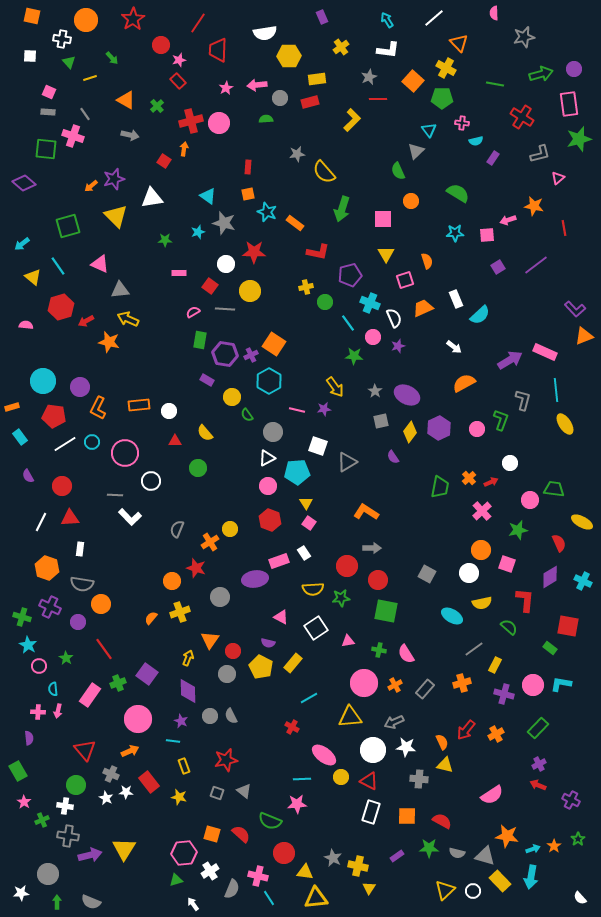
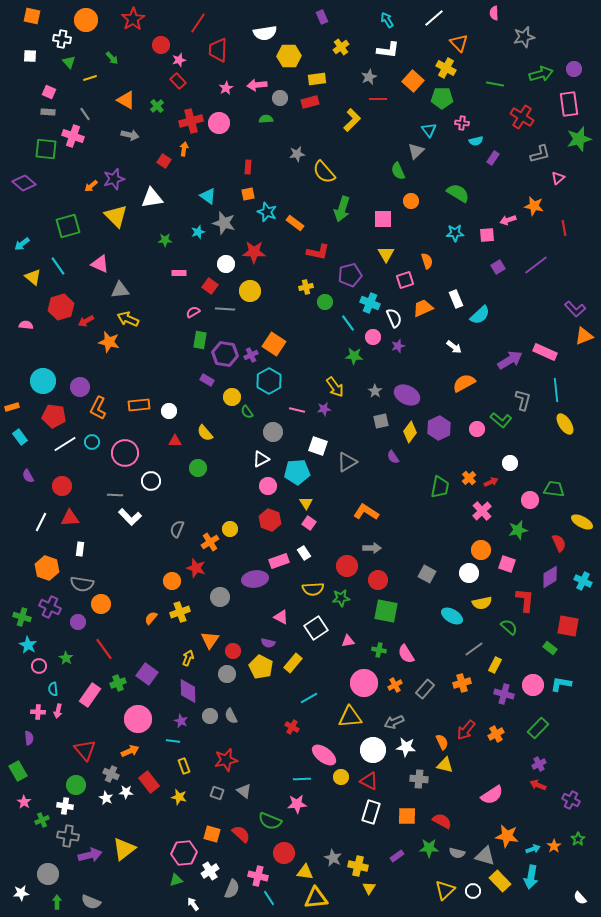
green semicircle at (247, 415): moved 3 px up
green L-shape at (501, 420): rotated 110 degrees clockwise
white triangle at (267, 458): moved 6 px left, 1 px down
yellow triangle at (124, 849): rotated 20 degrees clockwise
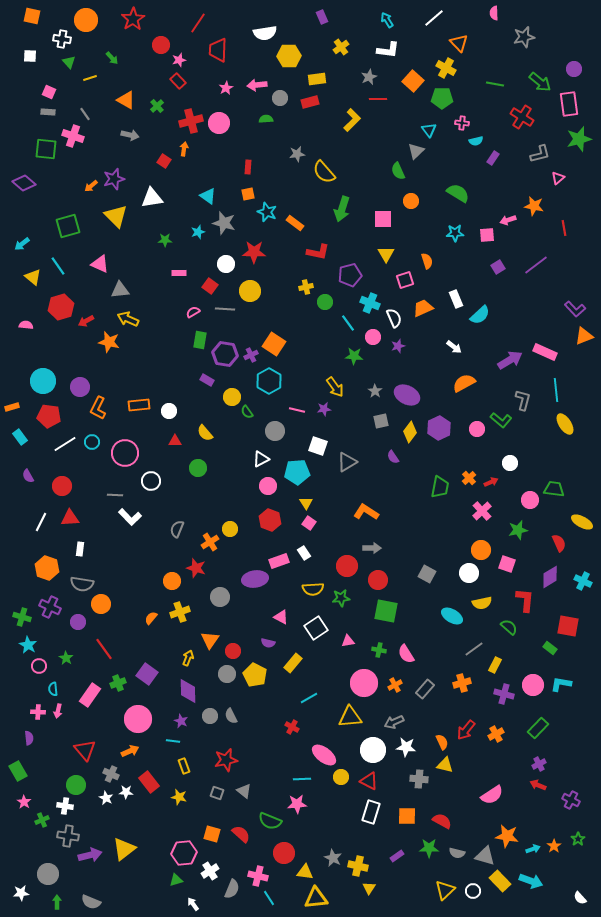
green arrow at (541, 74): moved 1 px left, 8 px down; rotated 55 degrees clockwise
red pentagon at (54, 416): moved 5 px left
gray circle at (273, 432): moved 2 px right, 1 px up
yellow pentagon at (261, 667): moved 6 px left, 8 px down
cyan arrow at (531, 877): moved 4 px down; rotated 80 degrees counterclockwise
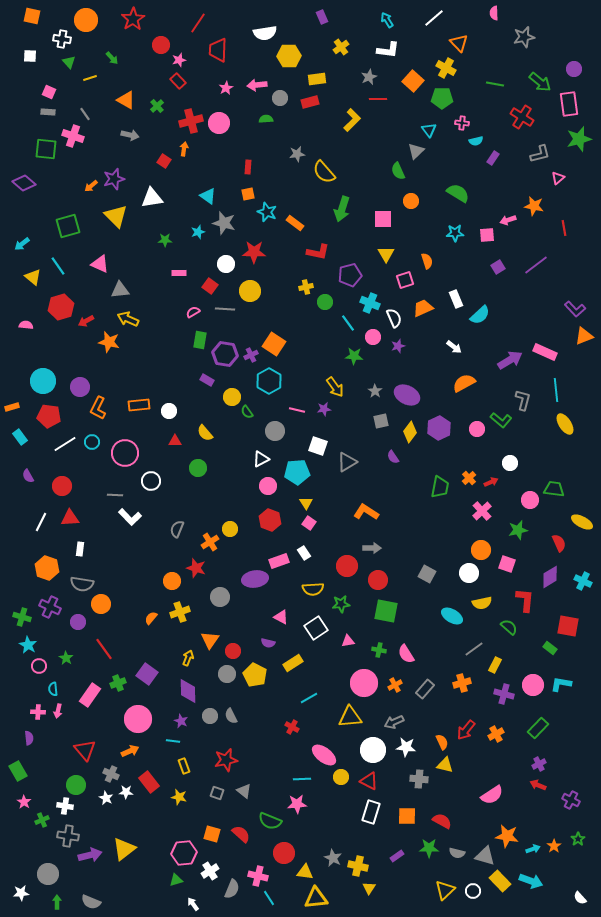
green star at (341, 598): moved 6 px down
yellow rectangle at (293, 663): rotated 18 degrees clockwise
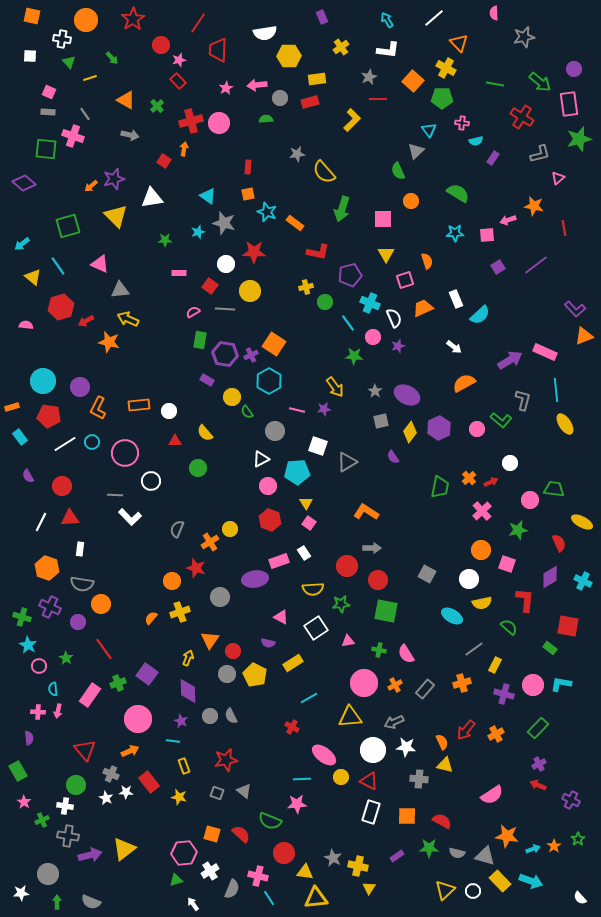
white circle at (469, 573): moved 6 px down
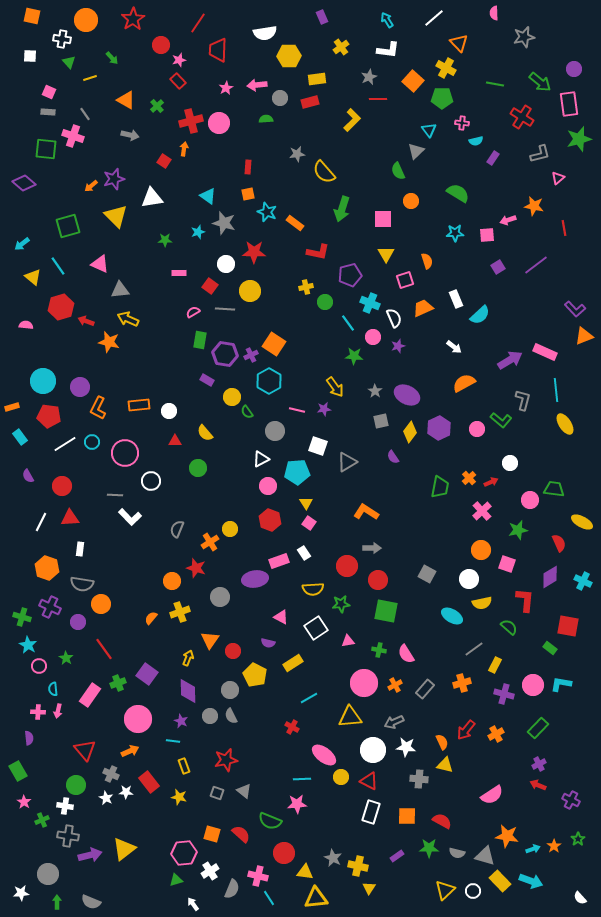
red arrow at (86, 321): rotated 49 degrees clockwise
gray circle at (227, 674): moved 3 px right, 16 px down
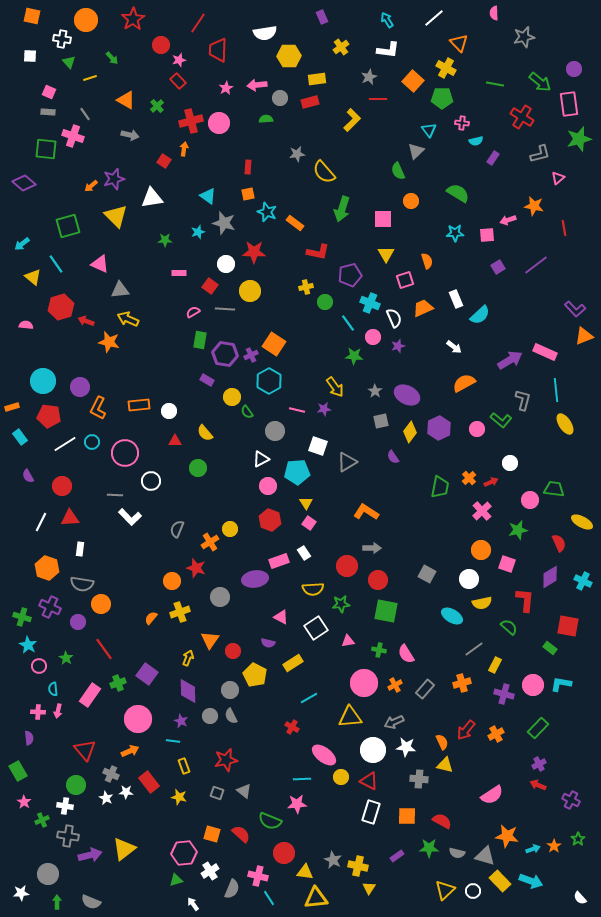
cyan line at (58, 266): moved 2 px left, 2 px up
gray star at (333, 858): moved 2 px down
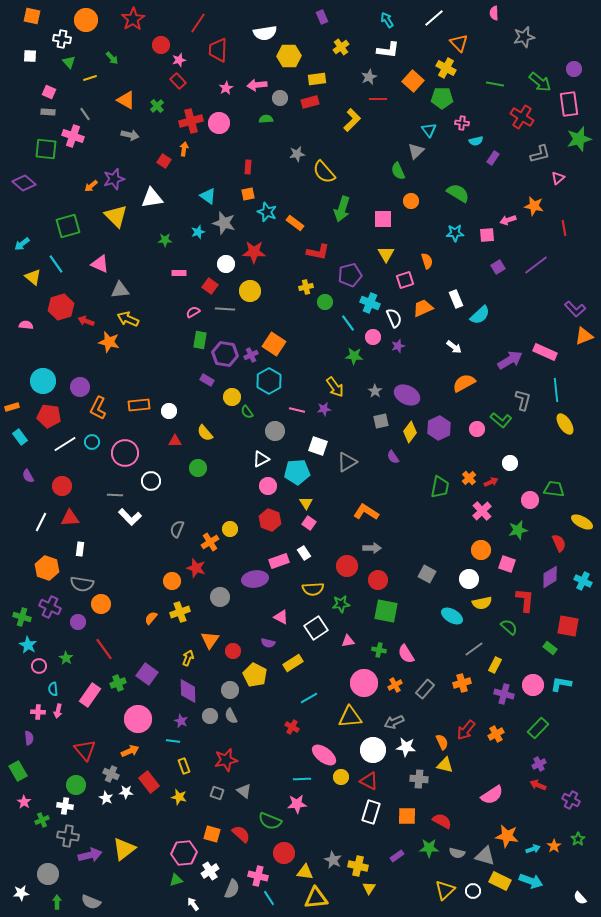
yellow rectangle at (500, 881): rotated 20 degrees counterclockwise
